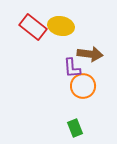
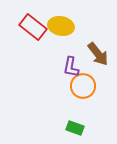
brown arrow: moved 8 px right; rotated 45 degrees clockwise
purple L-shape: moved 1 px left, 1 px up; rotated 15 degrees clockwise
green rectangle: rotated 48 degrees counterclockwise
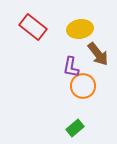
yellow ellipse: moved 19 px right, 3 px down; rotated 20 degrees counterclockwise
green rectangle: rotated 60 degrees counterclockwise
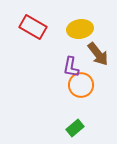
red rectangle: rotated 8 degrees counterclockwise
orange circle: moved 2 px left, 1 px up
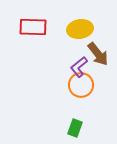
red rectangle: rotated 28 degrees counterclockwise
purple L-shape: moved 8 px right; rotated 40 degrees clockwise
green rectangle: rotated 30 degrees counterclockwise
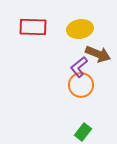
brown arrow: rotated 30 degrees counterclockwise
green rectangle: moved 8 px right, 4 px down; rotated 18 degrees clockwise
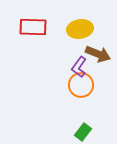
purple L-shape: rotated 15 degrees counterclockwise
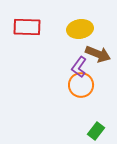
red rectangle: moved 6 px left
green rectangle: moved 13 px right, 1 px up
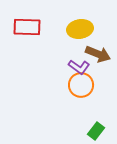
purple L-shape: rotated 90 degrees counterclockwise
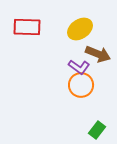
yellow ellipse: rotated 25 degrees counterclockwise
green rectangle: moved 1 px right, 1 px up
